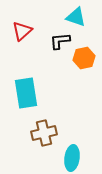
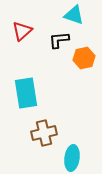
cyan triangle: moved 2 px left, 2 px up
black L-shape: moved 1 px left, 1 px up
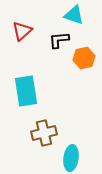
cyan rectangle: moved 2 px up
cyan ellipse: moved 1 px left
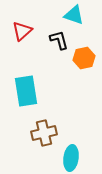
black L-shape: rotated 80 degrees clockwise
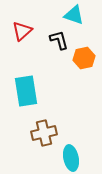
cyan ellipse: rotated 20 degrees counterclockwise
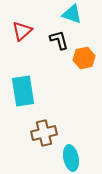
cyan triangle: moved 2 px left, 1 px up
cyan rectangle: moved 3 px left
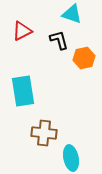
red triangle: rotated 15 degrees clockwise
brown cross: rotated 20 degrees clockwise
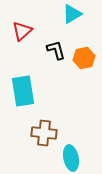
cyan triangle: rotated 50 degrees counterclockwise
red triangle: rotated 15 degrees counterclockwise
black L-shape: moved 3 px left, 10 px down
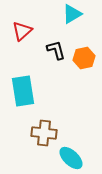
cyan ellipse: rotated 35 degrees counterclockwise
